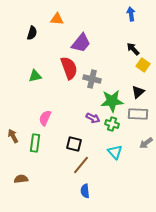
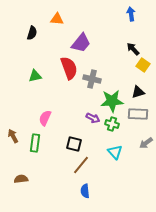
black triangle: rotated 24 degrees clockwise
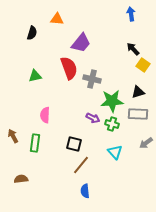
pink semicircle: moved 3 px up; rotated 21 degrees counterclockwise
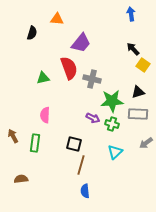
green triangle: moved 8 px right, 2 px down
cyan triangle: rotated 28 degrees clockwise
brown line: rotated 24 degrees counterclockwise
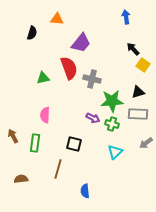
blue arrow: moved 5 px left, 3 px down
brown line: moved 23 px left, 4 px down
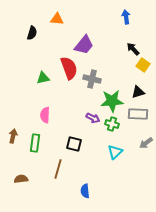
purple trapezoid: moved 3 px right, 2 px down
brown arrow: rotated 40 degrees clockwise
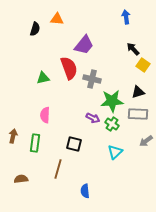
black semicircle: moved 3 px right, 4 px up
green cross: rotated 16 degrees clockwise
gray arrow: moved 2 px up
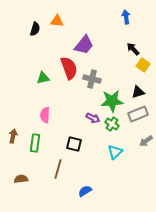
orange triangle: moved 2 px down
gray rectangle: rotated 24 degrees counterclockwise
blue semicircle: rotated 64 degrees clockwise
